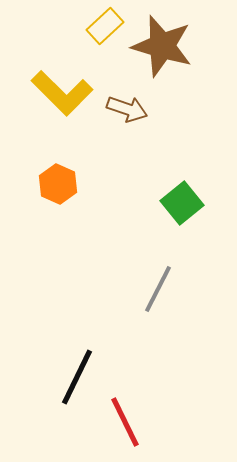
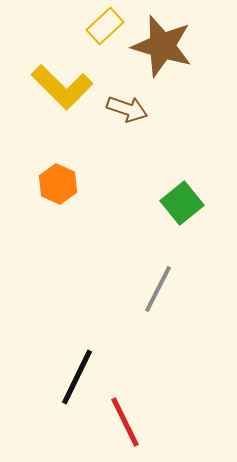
yellow L-shape: moved 6 px up
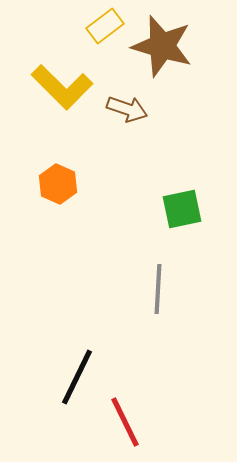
yellow rectangle: rotated 6 degrees clockwise
green square: moved 6 px down; rotated 27 degrees clockwise
gray line: rotated 24 degrees counterclockwise
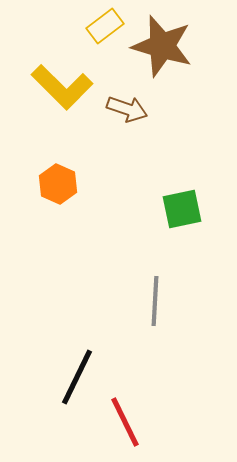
gray line: moved 3 px left, 12 px down
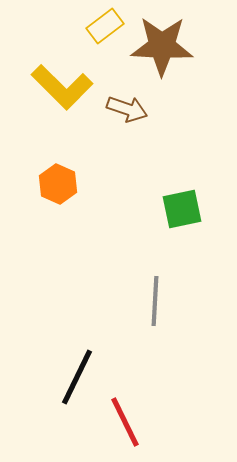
brown star: rotated 14 degrees counterclockwise
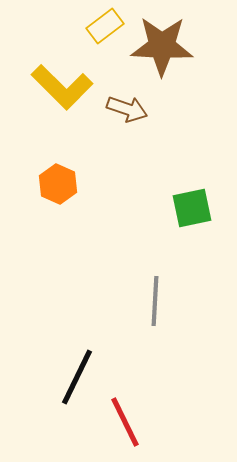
green square: moved 10 px right, 1 px up
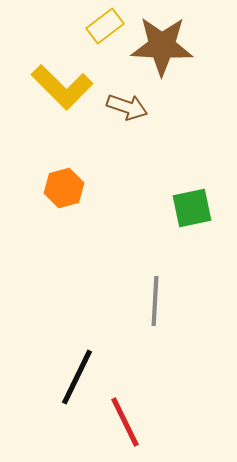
brown arrow: moved 2 px up
orange hexagon: moved 6 px right, 4 px down; rotated 21 degrees clockwise
